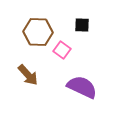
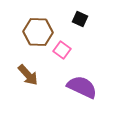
black square: moved 2 px left, 6 px up; rotated 21 degrees clockwise
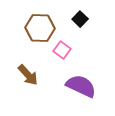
black square: rotated 21 degrees clockwise
brown hexagon: moved 2 px right, 4 px up
purple semicircle: moved 1 px left, 1 px up
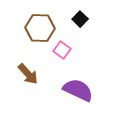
brown arrow: moved 1 px up
purple semicircle: moved 3 px left, 4 px down
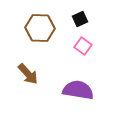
black square: rotated 21 degrees clockwise
pink square: moved 21 px right, 4 px up
purple semicircle: rotated 16 degrees counterclockwise
